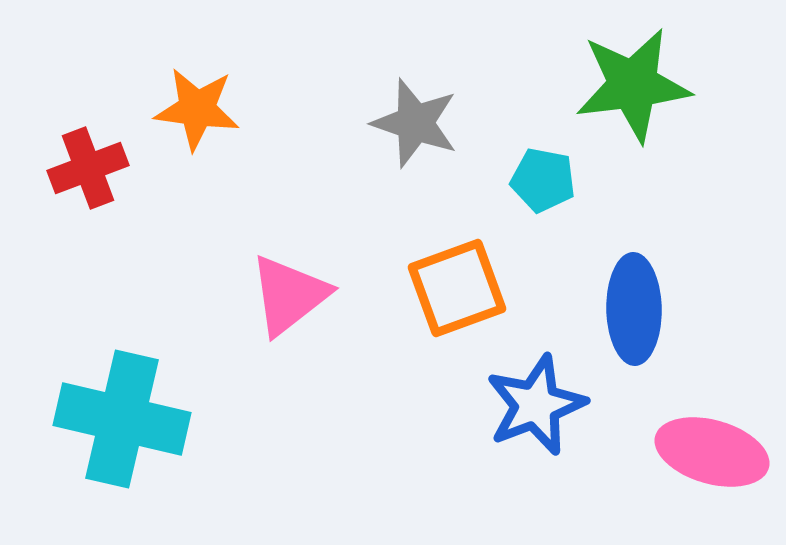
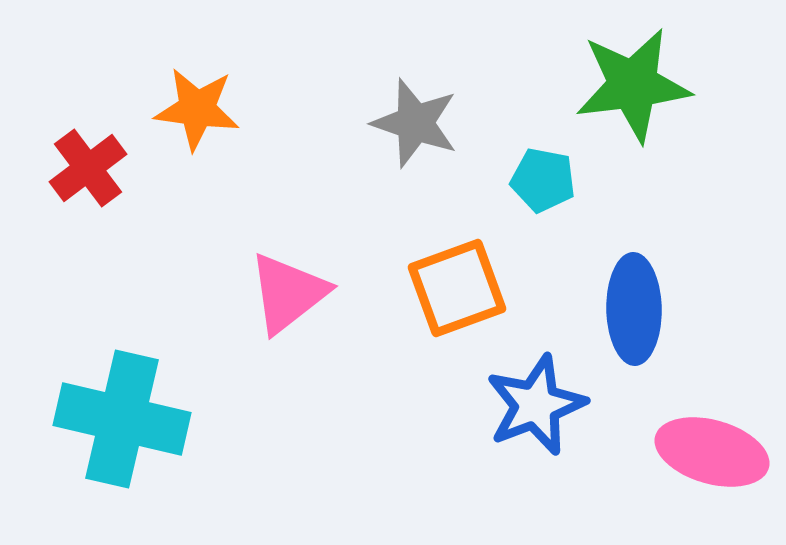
red cross: rotated 16 degrees counterclockwise
pink triangle: moved 1 px left, 2 px up
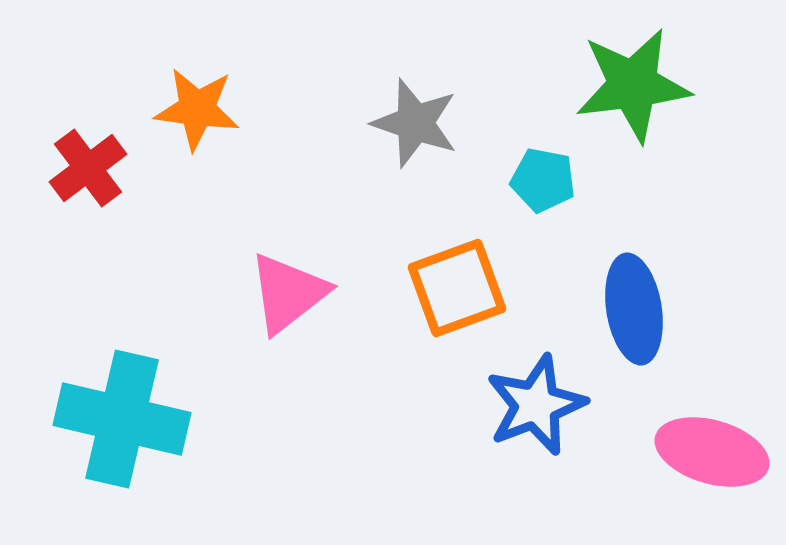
blue ellipse: rotated 8 degrees counterclockwise
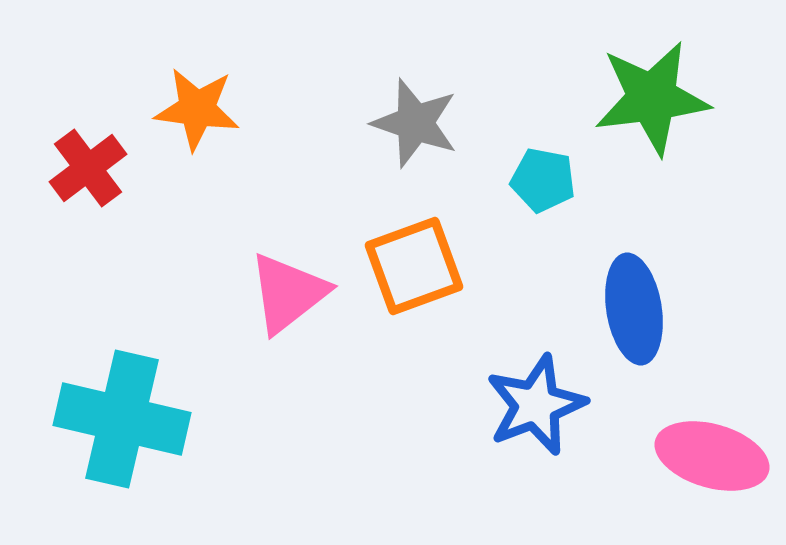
green star: moved 19 px right, 13 px down
orange square: moved 43 px left, 22 px up
pink ellipse: moved 4 px down
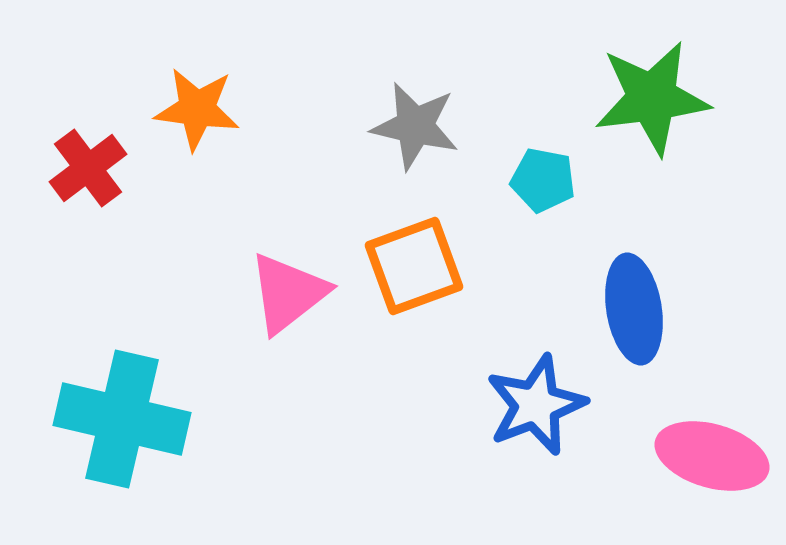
gray star: moved 3 px down; rotated 6 degrees counterclockwise
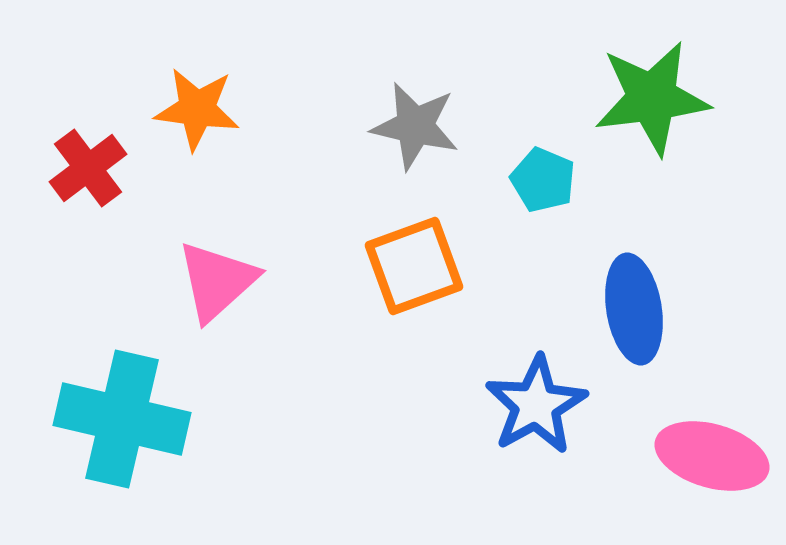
cyan pentagon: rotated 12 degrees clockwise
pink triangle: moved 71 px left, 12 px up; rotated 4 degrees counterclockwise
blue star: rotated 8 degrees counterclockwise
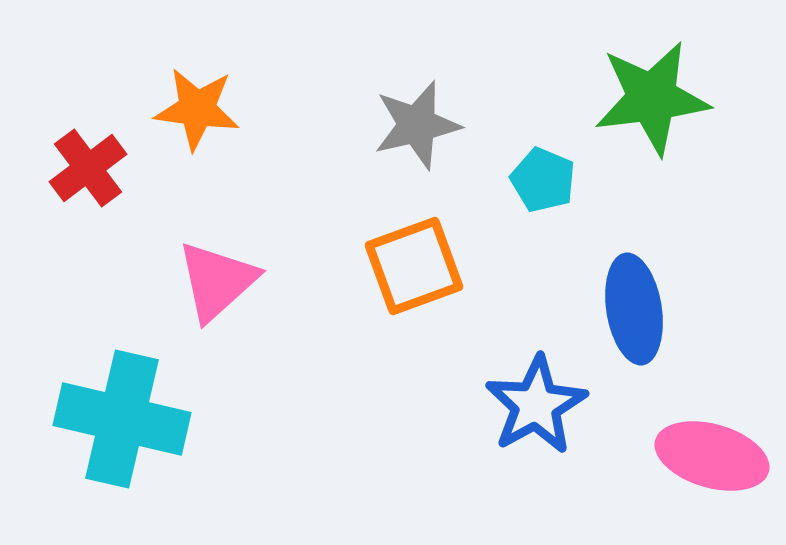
gray star: moved 2 px right, 1 px up; rotated 26 degrees counterclockwise
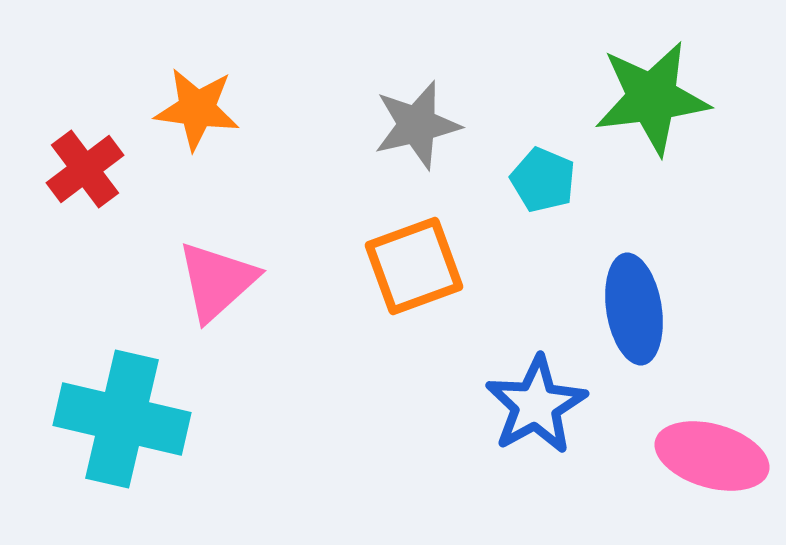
red cross: moved 3 px left, 1 px down
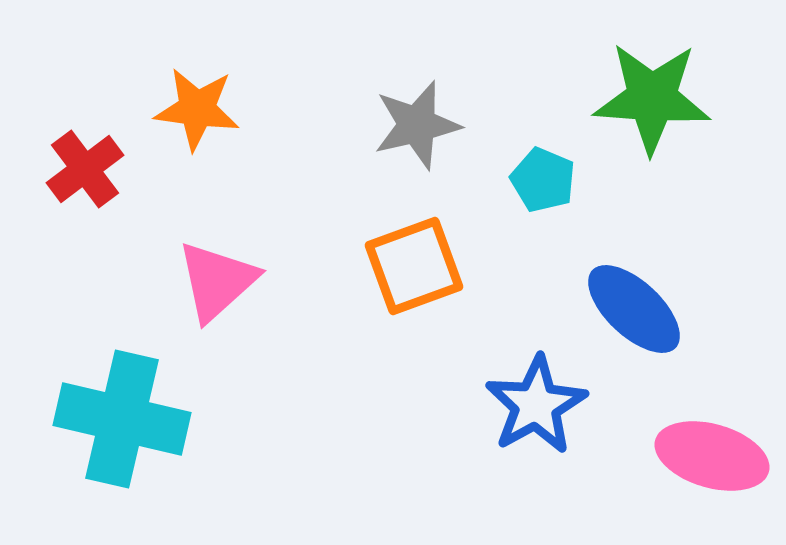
green star: rotated 11 degrees clockwise
blue ellipse: rotated 38 degrees counterclockwise
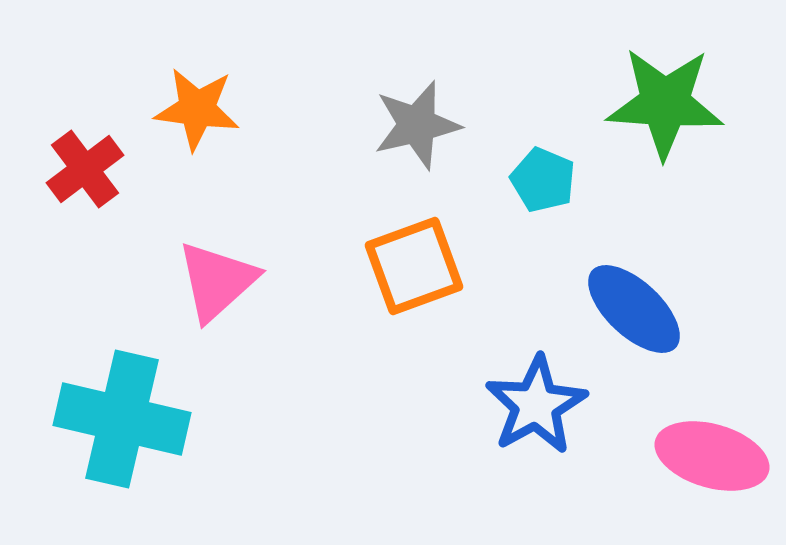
green star: moved 13 px right, 5 px down
